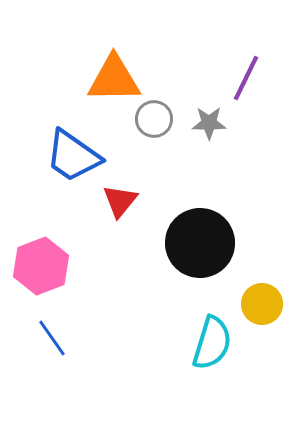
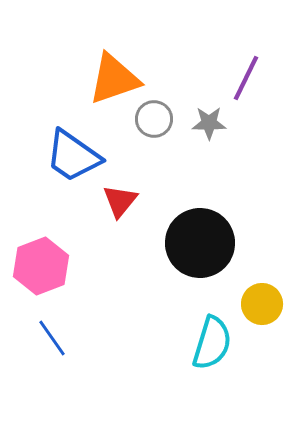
orange triangle: rotated 18 degrees counterclockwise
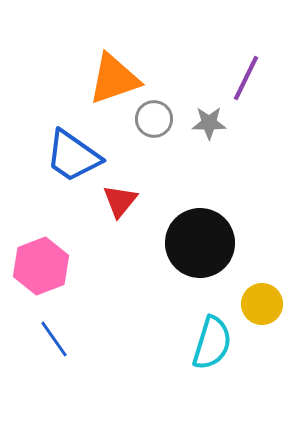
blue line: moved 2 px right, 1 px down
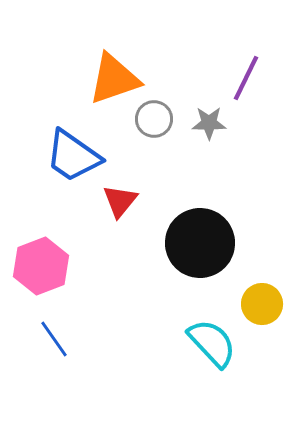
cyan semicircle: rotated 60 degrees counterclockwise
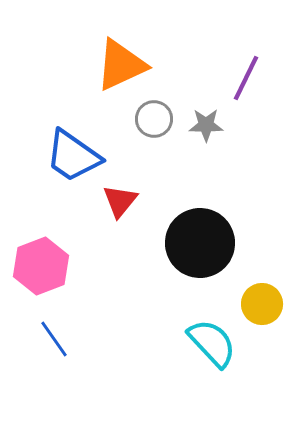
orange triangle: moved 7 px right, 14 px up; rotated 6 degrees counterclockwise
gray star: moved 3 px left, 2 px down
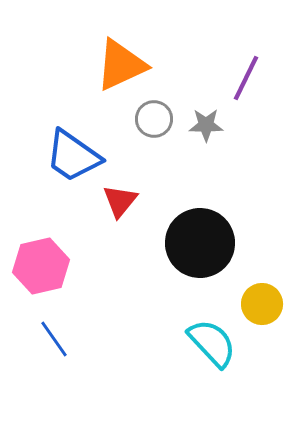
pink hexagon: rotated 8 degrees clockwise
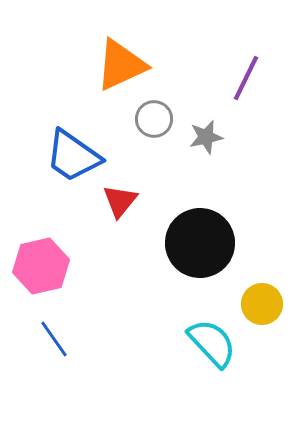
gray star: moved 12 px down; rotated 12 degrees counterclockwise
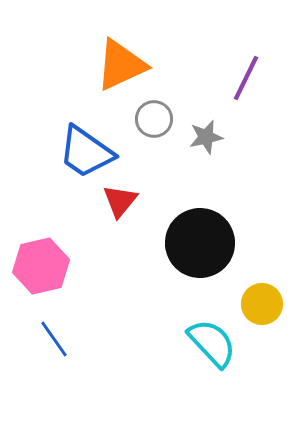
blue trapezoid: moved 13 px right, 4 px up
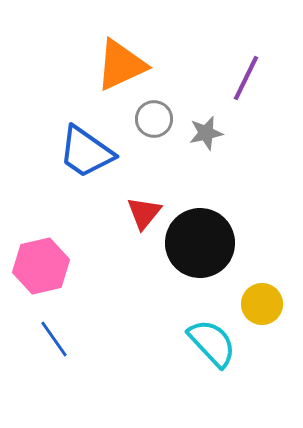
gray star: moved 4 px up
red triangle: moved 24 px right, 12 px down
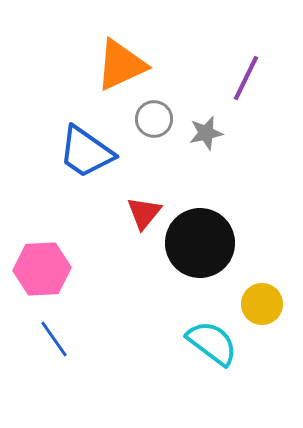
pink hexagon: moved 1 px right, 3 px down; rotated 10 degrees clockwise
cyan semicircle: rotated 10 degrees counterclockwise
